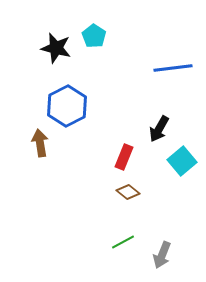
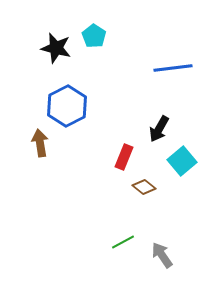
brown diamond: moved 16 px right, 5 px up
gray arrow: rotated 124 degrees clockwise
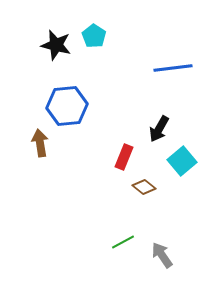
black star: moved 3 px up
blue hexagon: rotated 21 degrees clockwise
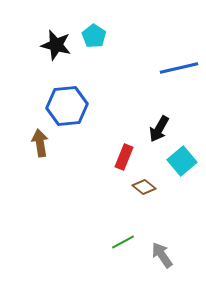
blue line: moved 6 px right; rotated 6 degrees counterclockwise
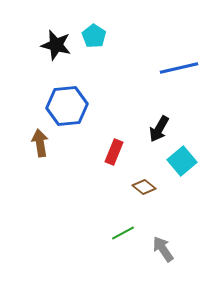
red rectangle: moved 10 px left, 5 px up
green line: moved 9 px up
gray arrow: moved 1 px right, 6 px up
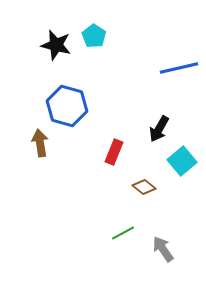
blue hexagon: rotated 21 degrees clockwise
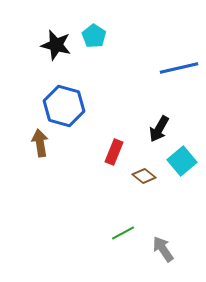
blue hexagon: moved 3 px left
brown diamond: moved 11 px up
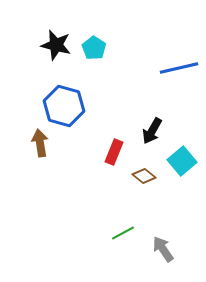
cyan pentagon: moved 12 px down
black arrow: moved 7 px left, 2 px down
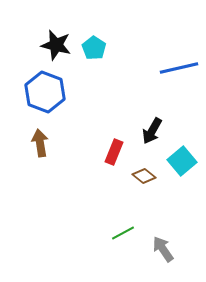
blue hexagon: moved 19 px left, 14 px up; rotated 6 degrees clockwise
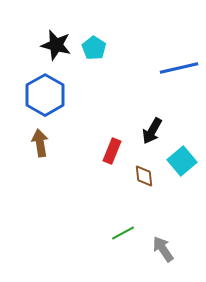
blue hexagon: moved 3 px down; rotated 9 degrees clockwise
red rectangle: moved 2 px left, 1 px up
brown diamond: rotated 45 degrees clockwise
